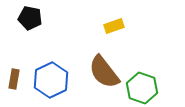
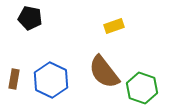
blue hexagon: rotated 8 degrees counterclockwise
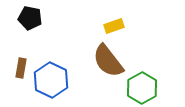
brown semicircle: moved 4 px right, 11 px up
brown rectangle: moved 7 px right, 11 px up
green hexagon: rotated 12 degrees clockwise
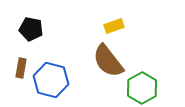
black pentagon: moved 1 px right, 11 px down
blue hexagon: rotated 12 degrees counterclockwise
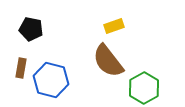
green hexagon: moved 2 px right
